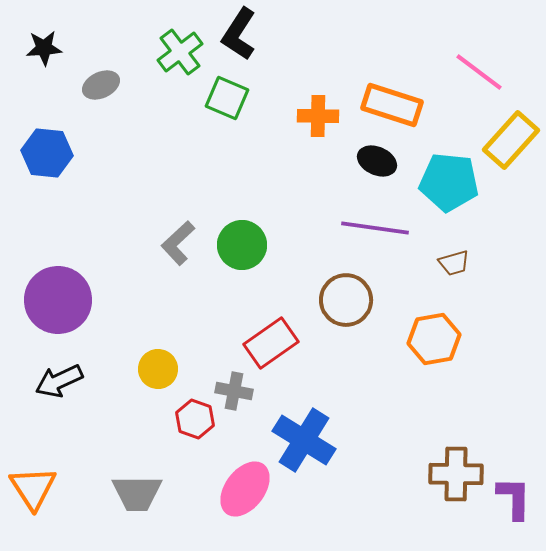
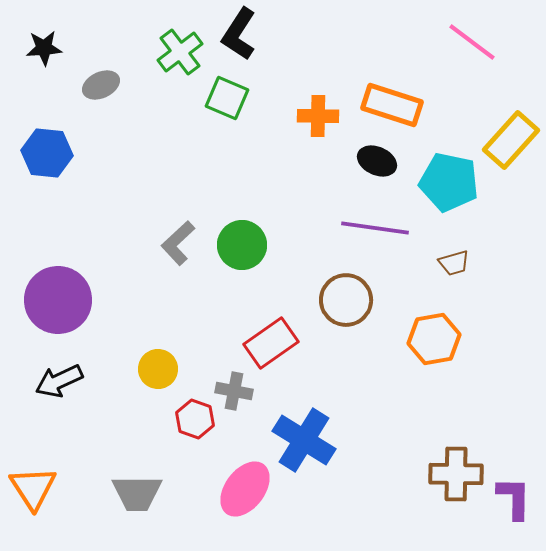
pink line: moved 7 px left, 30 px up
cyan pentagon: rotated 6 degrees clockwise
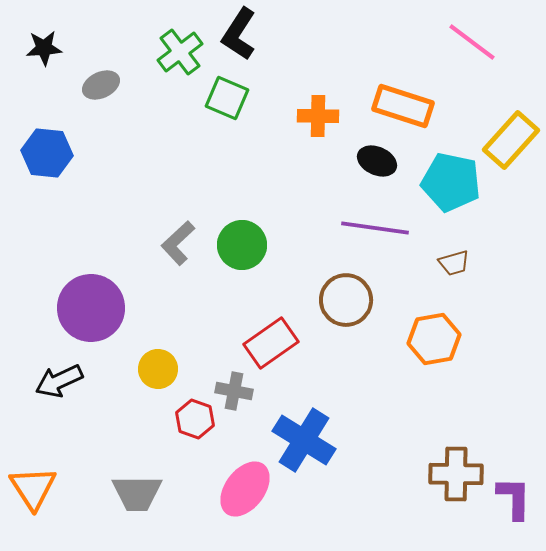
orange rectangle: moved 11 px right, 1 px down
cyan pentagon: moved 2 px right
purple circle: moved 33 px right, 8 px down
